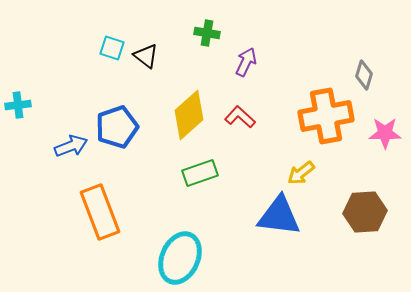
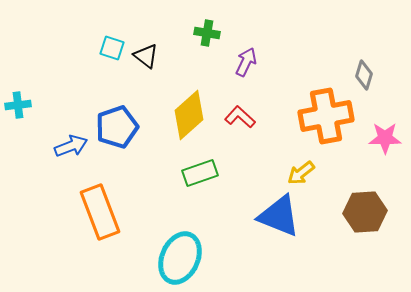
pink star: moved 5 px down
blue triangle: rotated 15 degrees clockwise
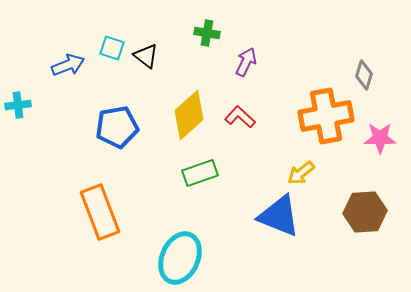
blue pentagon: rotated 9 degrees clockwise
pink star: moved 5 px left
blue arrow: moved 3 px left, 81 px up
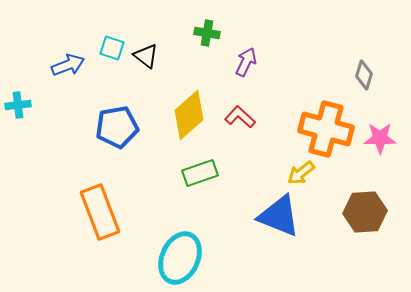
orange cross: moved 13 px down; rotated 26 degrees clockwise
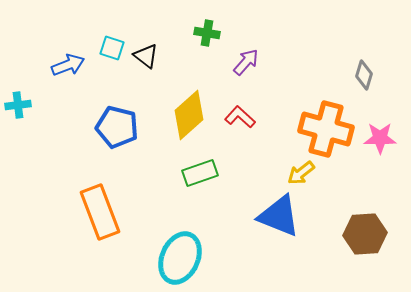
purple arrow: rotated 16 degrees clockwise
blue pentagon: rotated 24 degrees clockwise
brown hexagon: moved 22 px down
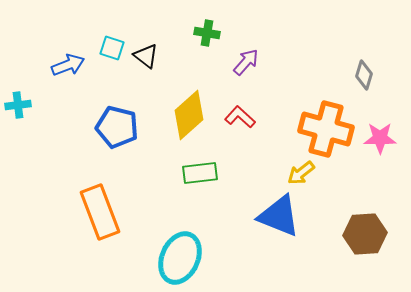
green rectangle: rotated 12 degrees clockwise
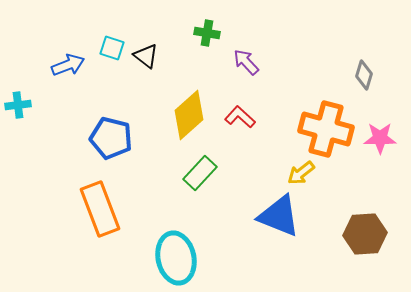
purple arrow: rotated 84 degrees counterclockwise
blue pentagon: moved 6 px left, 11 px down
green rectangle: rotated 40 degrees counterclockwise
orange rectangle: moved 3 px up
cyan ellipse: moved 4 px left; rotated 36 degrees counterclockwise
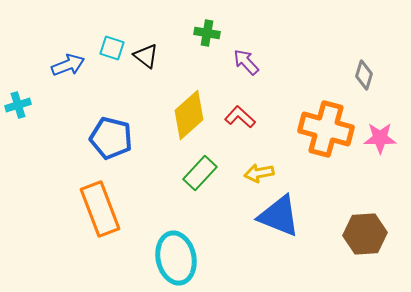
cyan cross: rotated 10 degrees counterclockwise
yellow arrow: moved 42 px left; rotated 28 degrees clockwise
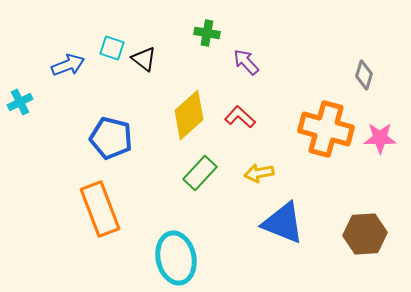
black triangle: moved 2 px left, 3 px down
cyan cross: moved 2 px right, 3 px up; rotated 10 degrees counterclockwise
blue triangle: moved 4 px right, 7 px down
